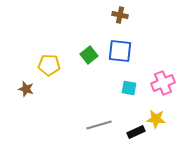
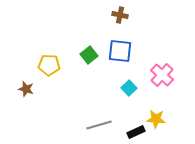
pink cross: moved 1 px left, 8 px up; rotated 25 degrees counterclockwise
cyan square: rotated 35 degrees clockwise
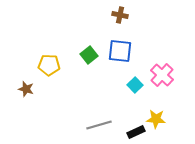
cyan square: moved 6 px right, 3 px up
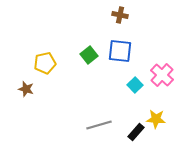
yellow pentagon: moved 4 px left, 2 px up; rotated 15 degrees counterclockwise
black rectangle: rotated 24 degrees counterclockwise
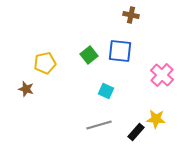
brown cross: moved 11 px right
cyan square: moved 29 px left, 6 px down; rotated 21 degrees counterclockwise
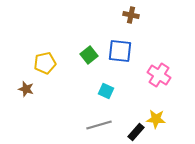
pink cross: moved 3 px left; rotated 10 degrees counterclockwise
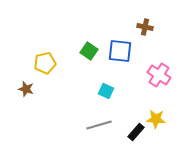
brown cross: moved 14 px right, 12 px down
green square: moved 4 px up; rotated 18 degrees counterclockwise
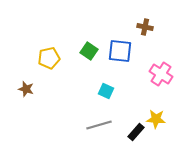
yellow pentagon: moved 4 px right, 5 px up
pink cross: moved 2 px right, 1 px up
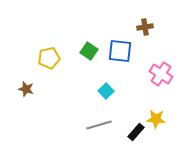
brown cross: rotated 21 degrees counterclockwise
cyan square: rotated 21 degrees clockwise
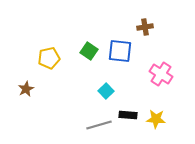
brown star: rotated 28 degrees clockwise
black rectangle: moved 8 px left, 17 px up; rotated 54 degrees clockwise
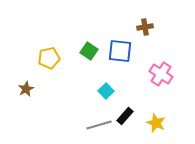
black rectangle: moved 3 px left, 1 px down; rotated 54 degrees counterclockwise
yellow star: moved 4 px down; rotated 18 degrees clockwise
